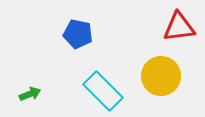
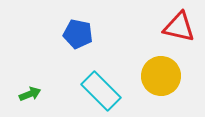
red triangle: rotated 20 degrees clockwise
cyan rectangle: moved 2 px left
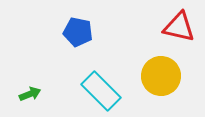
blue pentagon: moved 2 px up
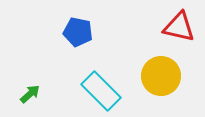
green arrow: rotated 20 degrees counterclockwise
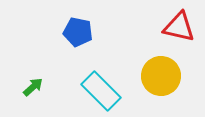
green arrow: moved 3 px right, 7 px up
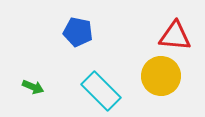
red triangle: moved 4 px left, 9 px down; rotated 8 degrees counterclockwise
green arrow: rotated 65 degrees clockwise
